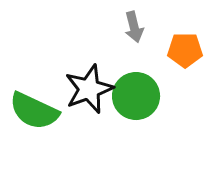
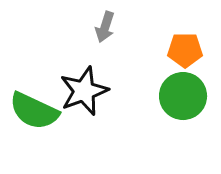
gray arrow: moved 29 px left; rotated 32 degrees clockwise
black star: moved 5 px left, 2 px down
green circle: moved 47 px right
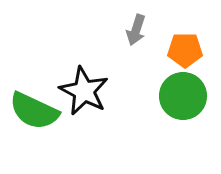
gray arrow: moved 31 px right, 3 px down
black star: rotated 24 degrees counterclockwise
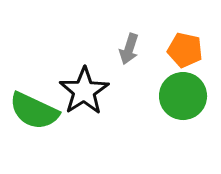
gray arrow: moved 7 px left, 19 px down
orange pentagon: rotated 12 degrees clockwise
black star: rotated 12 degrees clockwise
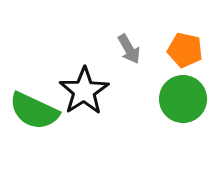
gray arrow: rotated 48 degrees counterclockwise
green circle: moved 3 px down
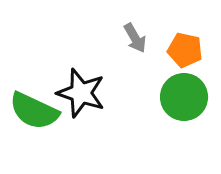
gray arrow: moved 6 px right, 11 px up
black star: moved 3 px left, 2 px down; rotated 21 degrees counterclockwise
green circle: moved 1 px right, 2 px up
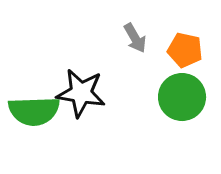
black star: rotated 9 degrees counterclockwise
green circle: moved 2 px left
green semicircle: rotated 27 degrees counterclockwise
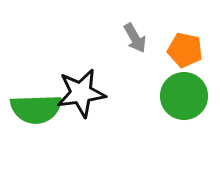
black star: rotated 18 degrees counterclockwise
green circle: moved 2 px right, 1 px up
green semicircle: moved 2 px right, 2 px up
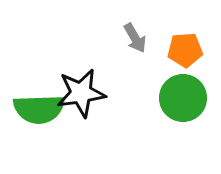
orange pentagon: rotated 16 degrees counterclockwise
green circle: moved 1 px left, 2 px down
green semicircle: moved 3 px right
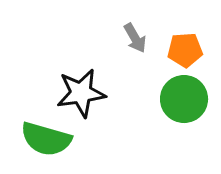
green circle: moved 1 px right, 1 px down
green semicircle: moved 7 px right, 30 px down; rotated 18 degrees clockwise
